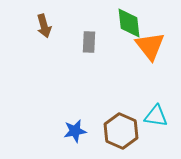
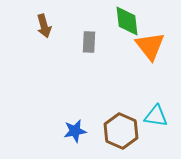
green diamond: moved 2 px left, 2 px up
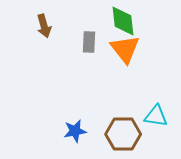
green diamond: moved 4 px left
orange triangle: moved 25 px left, 3 px down
brown hexagon: moved 2 px right, 3 px down; rotated 24 degrees counterclockwise
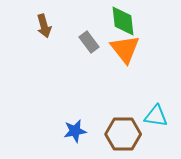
gray rectangle: rotated 40 degrees counterclockwise
